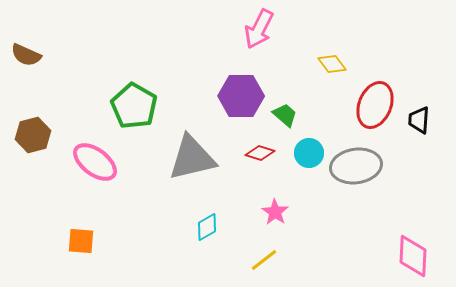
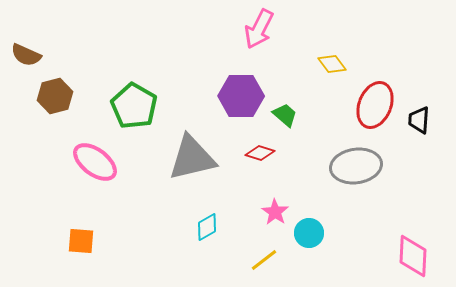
brown hexagon: moved 22 px right, 39 px up
cyan circle: moved 80 px down
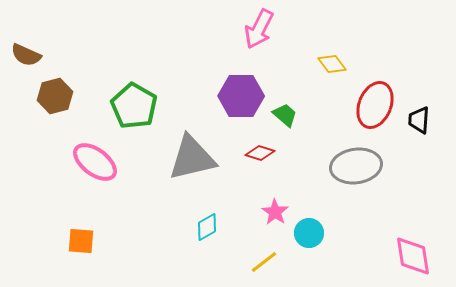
pink diamond: rotated 12 degrees counterclockwise
yellow line: moved 2 px down
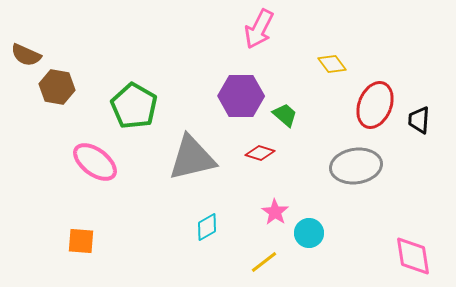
brown hexagon: moved 2 px right, 9 px up; rotated 24 degrees clockwise
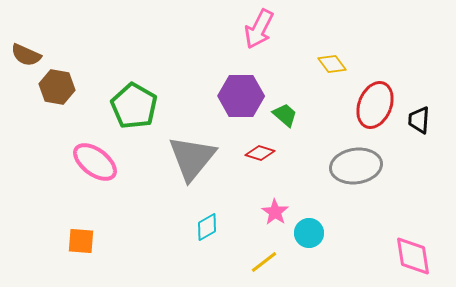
gray triangle: rotated 38 degrees counterclockwise
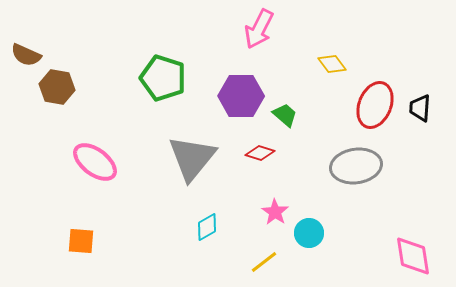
green pentagon: moved 29 px right, 28 px up; rotated 12 degrees counterclockwise
black trapezoid: moved 1 px right, 12 px up
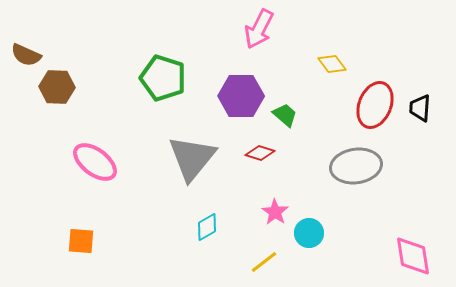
brown hexagon: rotated 8 degrees counterclockwise
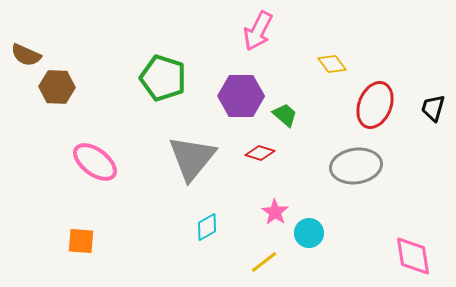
pink arrow: moved 1 px left, 2 px down
black trapezoid: moved 13 px right; rotated 12 degrees clockwise
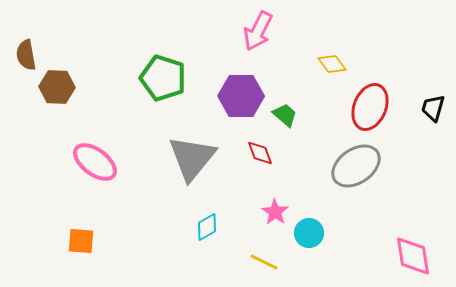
brown semicircle: rotated 56 degrees clockwise
red ellipse: moved 5 px left, 2 px down
red diamond: rotated 52 degrees clockwise
gray ellipse: rotated 27 degrees counterclockwise
yellow line: rotated 64 degrees clockwise
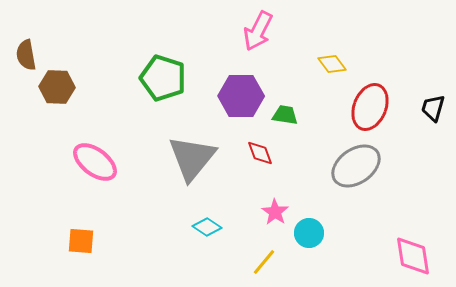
green trapezoid: rotated 32 degrees counterclockwise
cyan diamond: rotated 64 degrees clockwise
yellow line: rotated 76 degrees counterclockwise
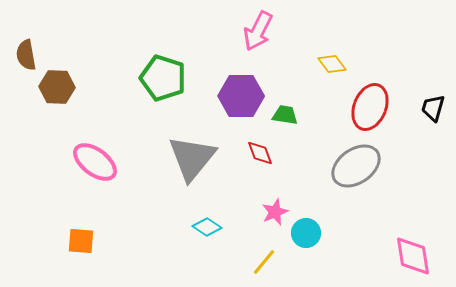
pink star: rotated 16 degrees clockwise
cyan circle: moved 3 px left
